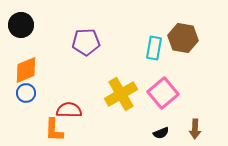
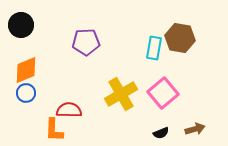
brown hexagon: moved 3 px left
brown arrow: rotated 108 degrees counterclockwise
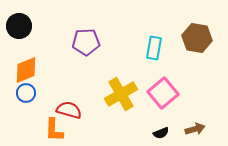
black circle: moved 2 px left, 1 px down
brown hexagon: moved 17 px right
red semicircle: rotated 15 degrees clockwise
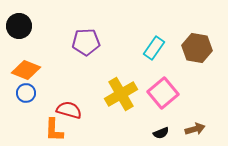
brown hexagon: moved 10 px down
cyan rectangle: rotated 25 degrees clockwise
orange diamond: rotated 44 degrees clockwise
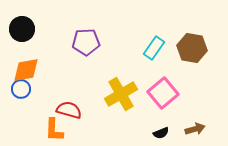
black circle: moved 3 px right, 3 px down
brown hexagon: moved 5 px left
orange diamond: rotated 32 degrees counterclockwise
blue circle: moved 5 px left, 4 px up
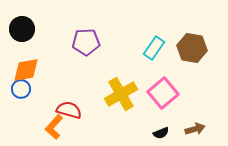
orange L-shape: moved 3 px up; rotated 40 degrees clockwise
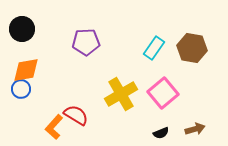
red semicircle: moved 7 px right, 5 px down; rotated 15 degrees clockwise
